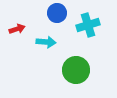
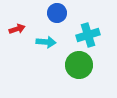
cyan cross: moved 10 px down
green circle: moved 3 px right, 5 px up
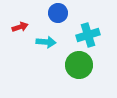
blue circle: moved 1 px right
red arrow: moved 3 px right, 2 px up
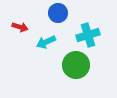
red arrow: rotated 35 degrees clockwise
cyan arrow: rotated 150 degrees clockwise
green circle: moved 3 px left
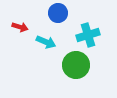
cyan arrow: rotated 132 degrees counterclockwise
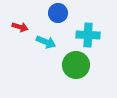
cyan cross: rotated 20 degrees clockwise
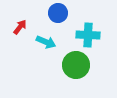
red arrow: rotated 70 degrees counterclockwise
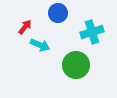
red arrow: moved 5 px right
cyan cross: moved 4 px right, 3 px up; rotated 20 degrees counterclockwise
cyan arrow: moved 6 px left, 3 px down
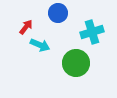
red arrow: moved 1 px right
green circle: moved 2 px up
